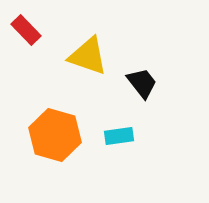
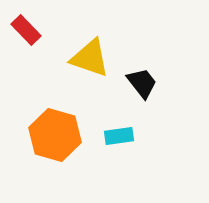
yellow triangle: moved 2 px right, 2 px down
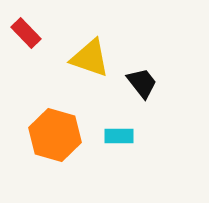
red rectangle: moved 3 px down
cyan rectangle: rotated 8 degrees clockwise
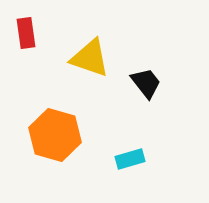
red rectangle: rotated 36 degrees clockwise
black trapezoid: moved 4 px right
cyan rectangle: moved 11 px right, 23 px down; rotated 16 degrees counterclockwise
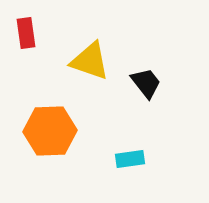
yellow triangle: moved 3 px down
orange hexagon: moved 5 px left, 4 px up; rotated 18 degrees counterclockwise
cyan rectangle: rotated 8 degrees clockwise
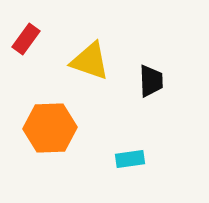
red rectangle: moved 6 px down; rotated 44 degrees clockwise
black trapezoid: moved 5 px right, 2 px up; rotated 36 degrees clockwise
orange hexagon: moved 3 px up
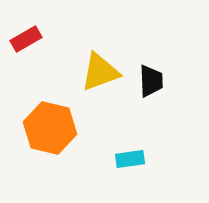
red rectangle: rotated 24 degrees clockwise
yellow triangle: moved 10 px right, 11 px down; rotated 39 degrees counterclockwise
orange hexagon: rotated 15 degrees clockwise
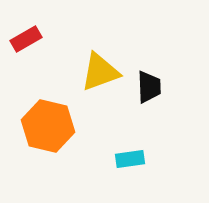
black trapezoid: moved 2 px left, 6 px down
orange hexagon: moved 2 px left, 2 px up
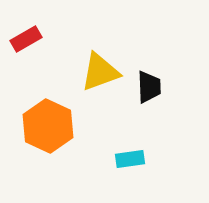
orange hexagon: rotated 12 degrees clockwise
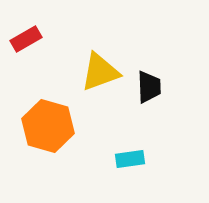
orange hexagon: rotated 9 degrees counterclockwise
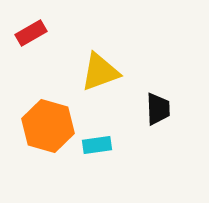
red rectangle: moved 5 px right, 6 px up
black trapezoid: moved 9 px right, 22 px down
cyan rectangle: moved 33 px left, 14 px up
